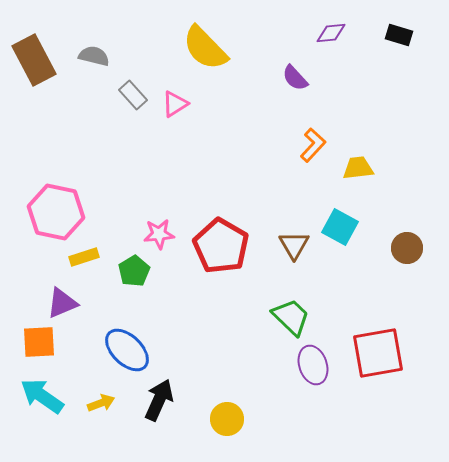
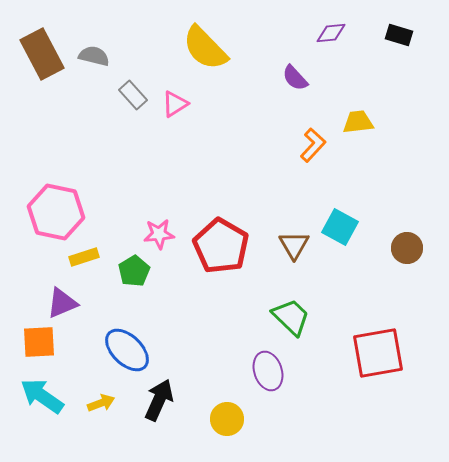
brown rectangle: moved 8 px right, 6 px up
yellow trapezoid: moved 46 px up
purple ellipse: moved 45 px left, 6 px down
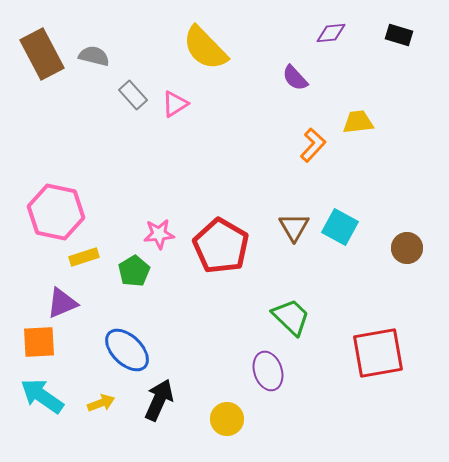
brown triangle: moved 18 px up
